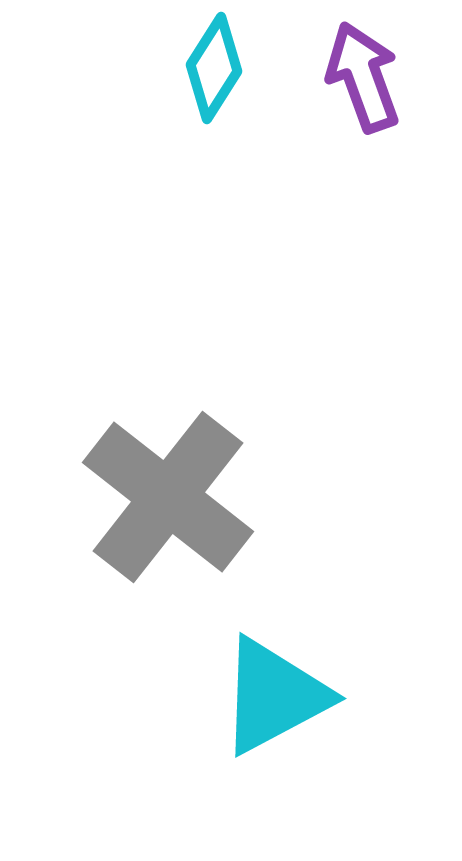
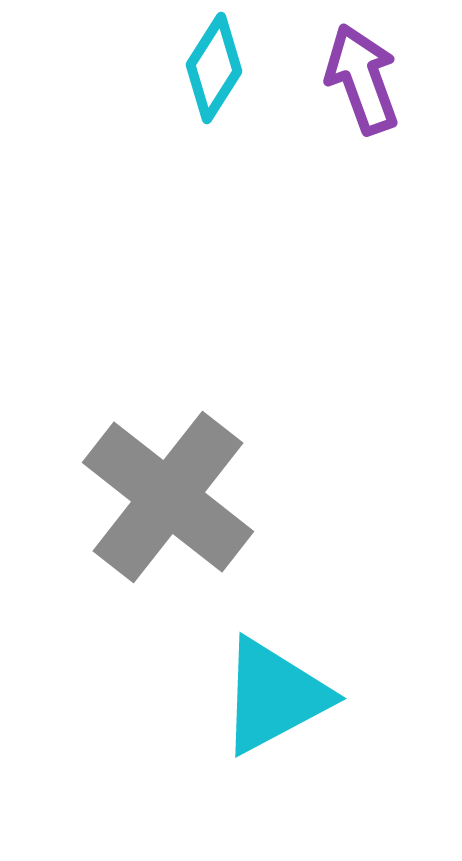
purple arrow: moved 1 px left, 2 px down
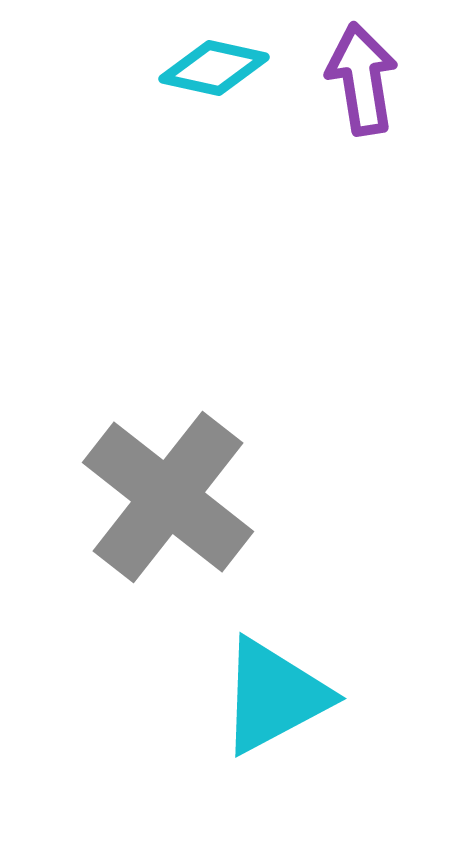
cyan diamond: rotated 70 degrees clockwise
purple arrow: rotated 11 degrees clockwise
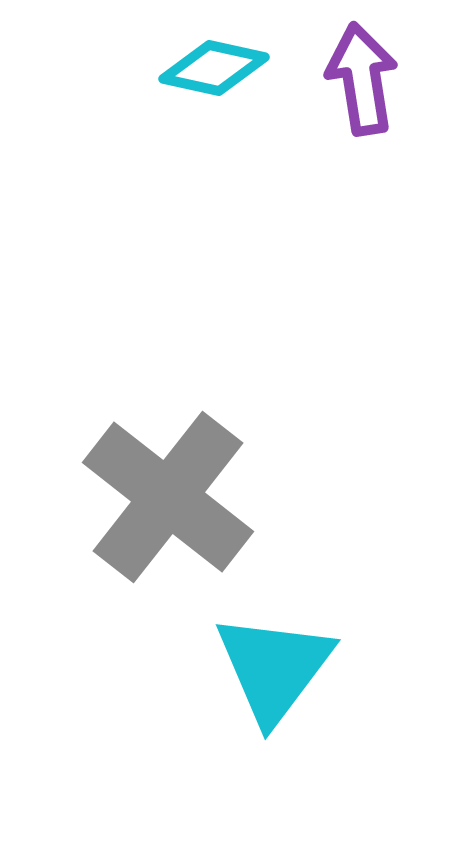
cyan triangle: moved 28 px up; rotated 25 degrees counterclockwise
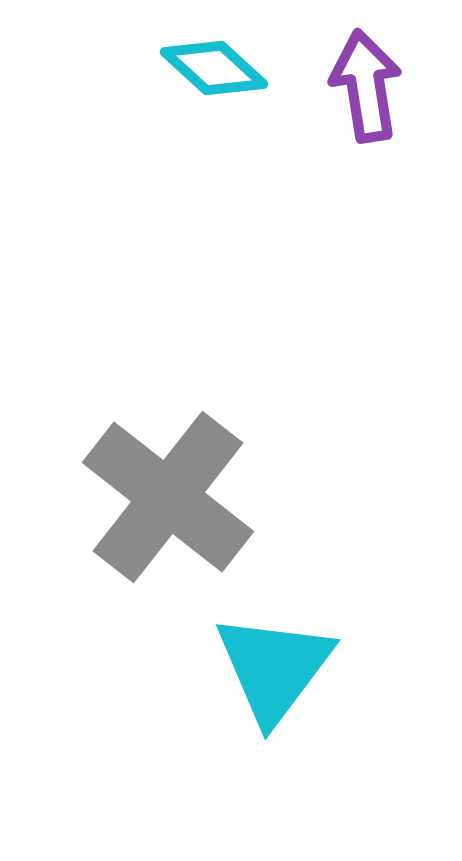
cyan diamond: rotated 30 degrees clockwise
purple arrow: moved 4 px right, 7 px down
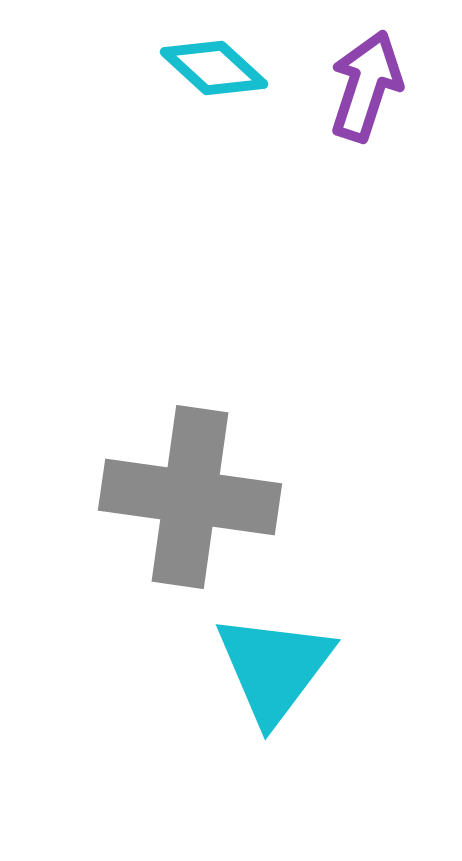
purple arrow: rotated 27 degrees clockwise
gray cross: moved 22 px right; rotated 30 degrees counterclockwise
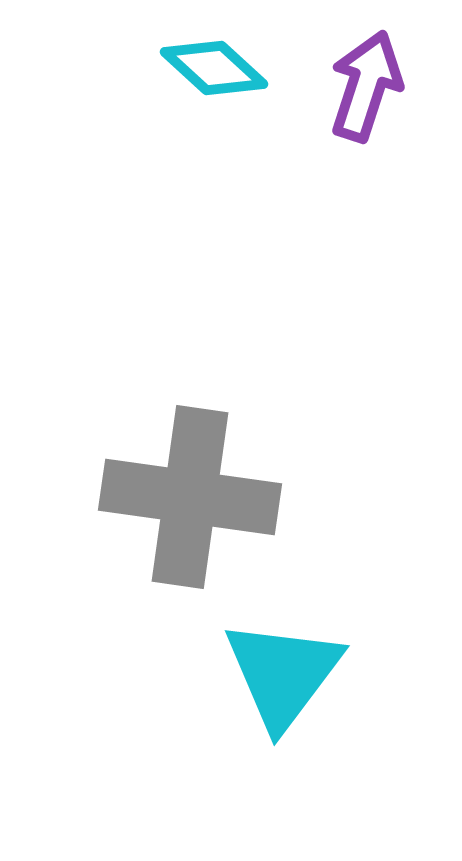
cyan triangle: moved 9 px right, 6 px down
